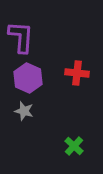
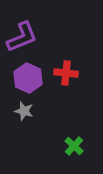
purple L-shape: moved 1 px right; rotated 64 degrees clockwise
red cross: moved 11 px left
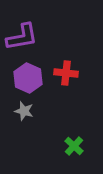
purple L-shape: rotated 12 degrees clockwise
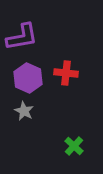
gray star: rotated 12 degrees clockwise
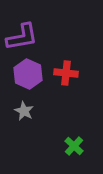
purple hexagon: moved 4 px up
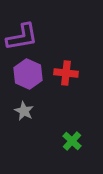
green cross: moved 2 px left, 5 px up
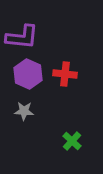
purple L-shape: rotated 16 degrees clockwise
red cross: moved 1 px left, 1 px down
gray star: rotated 24 degrees counterclockwise
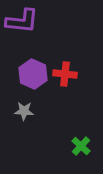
purple L-shape: moved 16 px up
purple hexagon: moved 5 px right
green cross: moved 9 px right, 5 px down
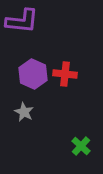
gray star: moved 1 px down; rotated 24 degrees clockwise
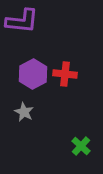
purple hexagon: rotated 8 degrees clockwise
